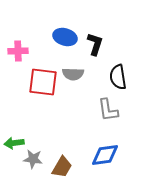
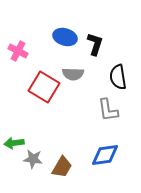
pink cross: rotated 30 degrees clockwise
red square: moved 1 px right, 5 px down; rotated 24 degrees clockwise
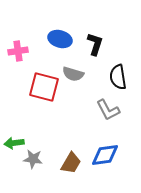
blue ellipse: moved 5 px left, 2 px down
pink cross: rotated 36 degrees counterclockwise
gray semicircle: rotated 15 degrees clockwise
red square: rotated 16 degrees counterclockwise
gray L-shape: rotated 20 degrees counterclockwise
brown trapezoid: moved 9 px right, 4 px up
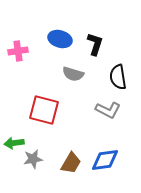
red square: moved 23 px down
gray L-shape: rotated 35 degrees counterclockwise
blue diamond: moved 5 px down
gray star: rotated 18 degrees counterclockwise
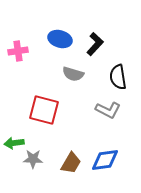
black L-shape: rotated 25 degrees clockwise
gray star: rotated 12 degrees clockwise
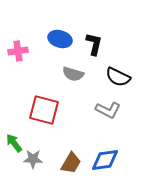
black L-shape: moved 1 px left; rotated 30 degrees counterclockwise
black semicircle: rotated 55 degrees counterclockwise
green arrow: rotated 60 degrees clockwise
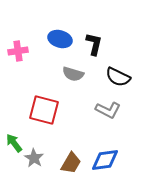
gray star: moved 1 px right, 1 px up; rotated 30 degrees clockwise
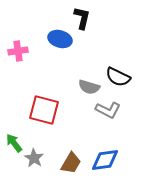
black L-shape: moved 12 px left, 26 px up
gray semicircle: moved 16 px right, 13 px down
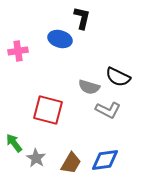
red square: moved 4 px right
gray star: moved 2 px right
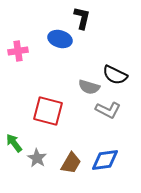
black semicircle: moved 3 px left, 2 px up
red square: moved 1 px down
gray star: moved 1 px right
